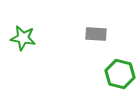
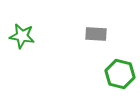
green star: moved 1 px left, 2 px up
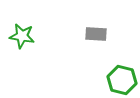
green hexagon: moved 2 px right, 6 px down
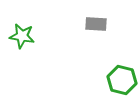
gray rectangle: moved 10 px up
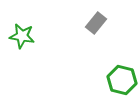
gray rectangle: moved 1 px up; rotated 55 degrees counterclockwise
